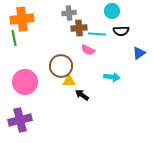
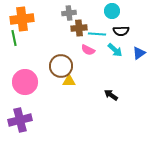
cyan arrow: moved 3 px right, 27 px up; rotated 35 degrees clockwise
black arrow: moved 29 px right
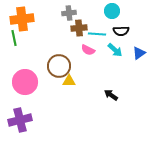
brown circle: moved 2 px left
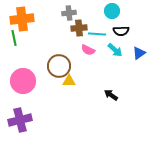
pink circle: moved 2 px left, 1 px up
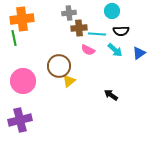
yellow triangle: rotated 40 degrees counterclockwise
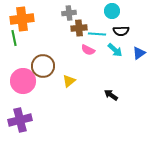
brown circle: moved 16 px left
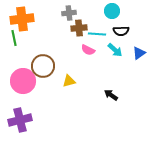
yellow triangle: rotated 24 degrees clockwise
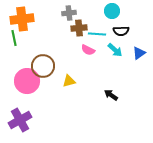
pink circle: moved 4 px right
purple cross: rotated 15 degrees counterclockwise
